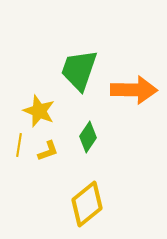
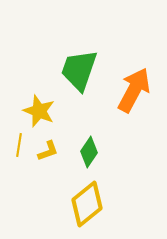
orange arrow: rotated 63 degrees counterclockwise
green diamond: moved 1 px right, 15 px down
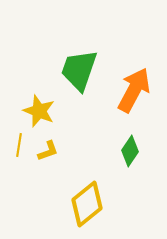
green diamond: moved 41 px right, 1 px up
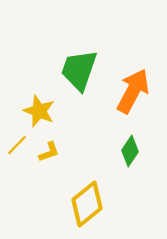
orange arrow: moved 1 px left, 1 px down
yellow line: moved 2 px left; rotated 35 degrees clockwise
yellow L-shape: moved 1 px right, 1 px down
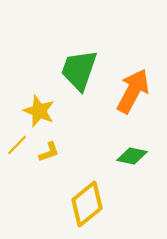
green diamond: moved 2 px right, 5 px down; rotated 68 degrees clockwise
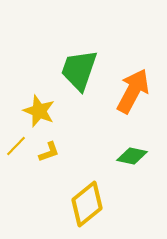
yellow line: moved 1 px left, 1 px down
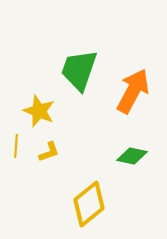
yellow line: rotated 40 degrees counterclockwise
yellow diamond: moved 2 px right
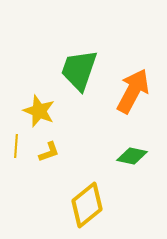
yellow diamond: moved 2 px left, 1 px down
